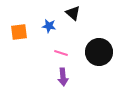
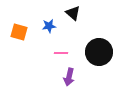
blue star: rotated 16 degrees counterclockwise
orange square: rotated 24 degrees clockwise
pink line: rotated 16 degrees counterclockwise
purple arrow: moved 6 px right; rotated 18 degrees clockwise
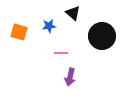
black circle: moved 3 px right, 16 px up
purple arrow: moved 1 px right
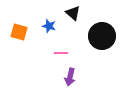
blue star: rotated 24 degrees clockwise
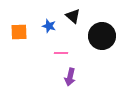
black triangle: moved 3 px down
orange square: rotated 18 degrees counterclockwise
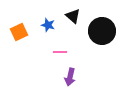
blue star: moved 1 px left, 1 px up
orange square: rotated 24 degrees counterclockwise
black circle: moved 5 px up
pink line: moved 1 px left, 1 px up
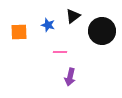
black triangle: rotated 42 degrees clockwise
orange square: rotated 24 degrees clockwise
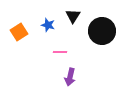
black triangle: rotated 21 degrees counterclockwise
orange square: rotated 30 degrees counterclockwise
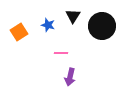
black circle: moved 5 px up
pink line: moved 1 px right, 1 px down
